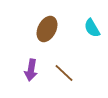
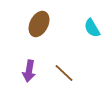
brown ellipse: moved 8 px left, 5 px up
purple arrow: moved 2 px left, 1 px down
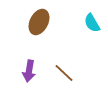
brown ellipse: moved 2 px up
cyan semicircle: moved 5 px up
